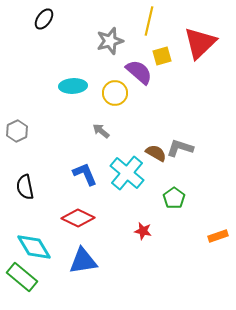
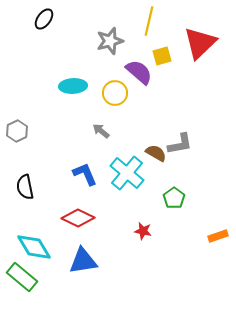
gray L-shape: moved 4 px up; rotated 152 degrees clockwise
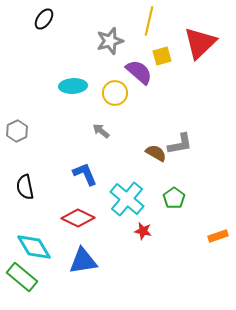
cyan cross: moved 26 px down
